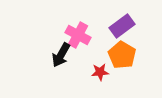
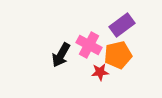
purple rectangle: moved 1 px up
pink cross: moved 11 px right, 10 px down
orange pentagon: moved 4 px left; rotated 28 degrees clockwise
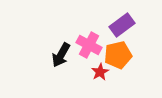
red star: rotated 24 degrees counterclockwise
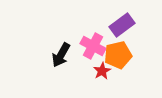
pink cross: moved 4 px right, 1 px down
red star: moved 2 px right, 1 px up
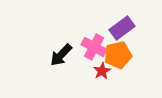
purple rectangle: moved 3 px down
pink cross: moved 1 px right, 1 px down
black arrow: rotated 15 degrees clockwise
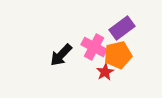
red star: moved 3 px right, 1 px down
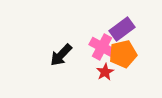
purple rectangle: moved 1 px down
pink cross: moved 8 px right
orange pentagon: moved 5 px right, 1 px up
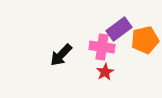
purple rectangle: moved 3 px left
pink cross: rotated 20 degrees counterclockwise
orange pentagon: moved 22 px right, 14 px up
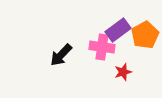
purple rectangle: moved 1 px left, 1 px down
orange pentagon: moved 5 px up; rotated 16 degrees counterclockwise
red star: moved 18 px right; rotated 12 degrees clockwise
